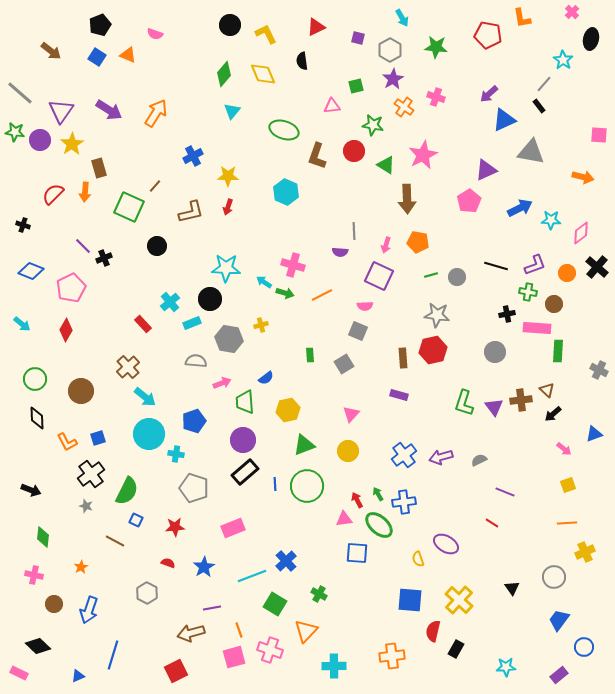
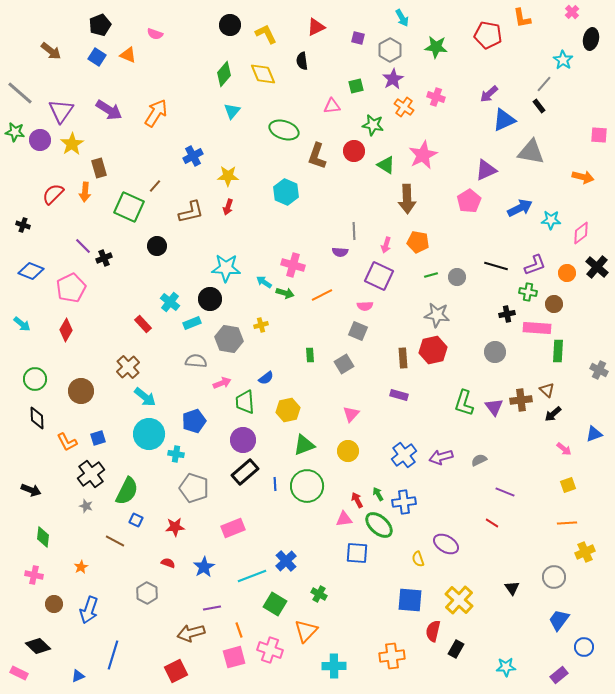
cyan cross at (170, 302): rotated 12 degrees counterclockwise
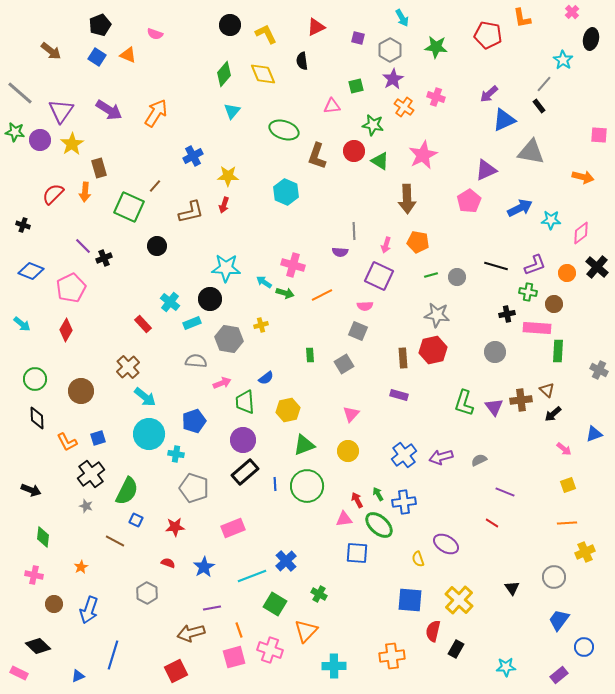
green triangle at (386, 165): moved 6 px left, 4 px up
red arrow at (228, 207): moved 4 px left, 2 px up
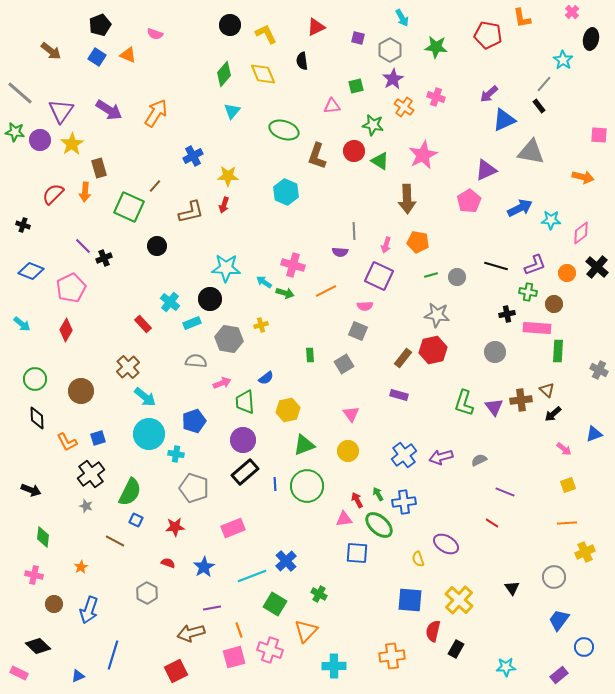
orange line at (322, 295): moved 4 px right, 4 px up
brown rectangle at (403, 358): rotated 42 degrees clockwise
pink triangle at (351, 414): rotated 18 degrees counterclockwise
green semicircle at (127, 491): moved 3 px right, 1 px down
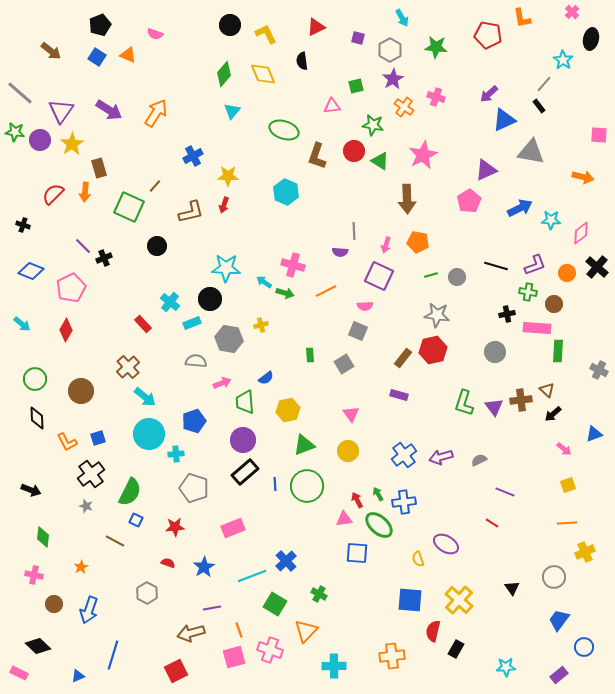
cyan cross at (176, 454): rotated 14 degrees counterclockwise
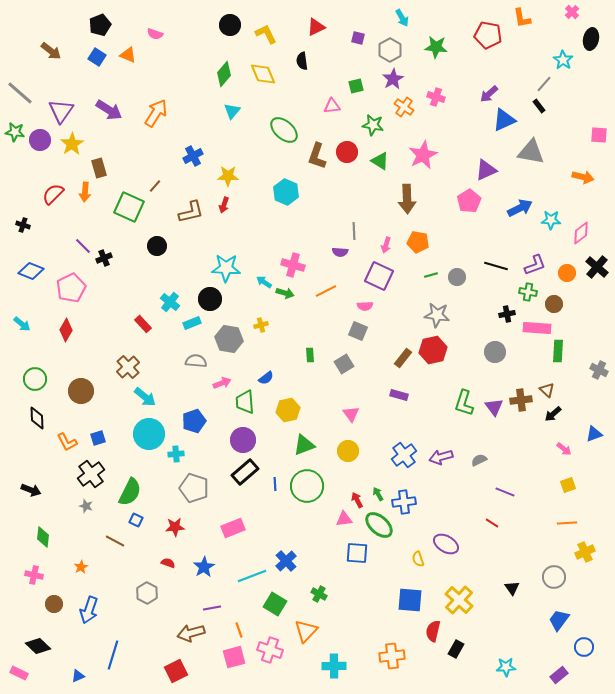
green ellipse at (284, 130): rotated 24 degrees clockwise
red circle at (354, 151): moved 7 px left, 1 px down
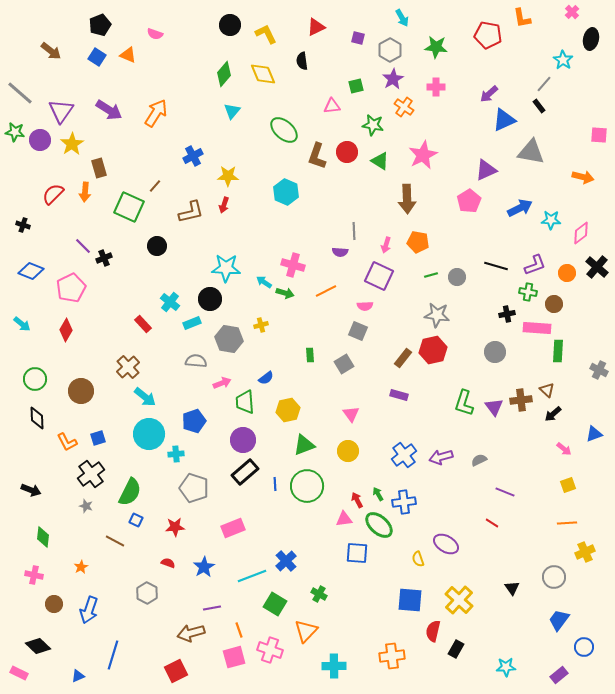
pink cross at (436, 97): moved 10 px up; rotated 18 degrees counterclockwise
